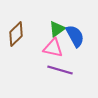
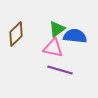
blue semicircle: rotated 55 degrees counterclockwise
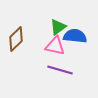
green triangle: moved 1 px right, 2 px up
brown diamond: moved 5 px down
pink triangle: moved 2 px right, 2 px up
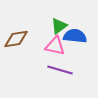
green triangle: moved 1 px right, 1 px up
brown diamond: rotated 35 degrees clockwise
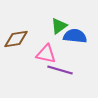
pink triangle: moved 9 px left, 8 px down
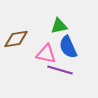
green triangle: rotated 24 degrees clockwise
blue semicircle: moved 7 px left, 11 px down; rotated 120 degrees counterclockwise
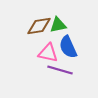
green triangle: moved 1 px left, 1 px up
brown diamond: moved 23 px right, 13 px up
pink triangle: moved 2 px right, 1 px up
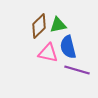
brown diamond: rotated 35 degrees counterclockwise
blue semicircle: rotated 10 degrees clockwise
purple line: moved 17 px right
